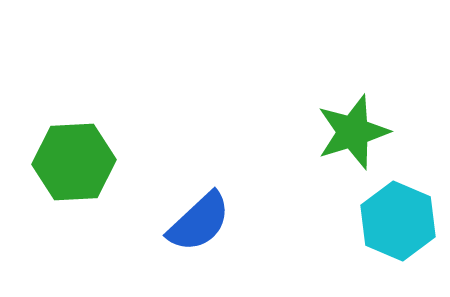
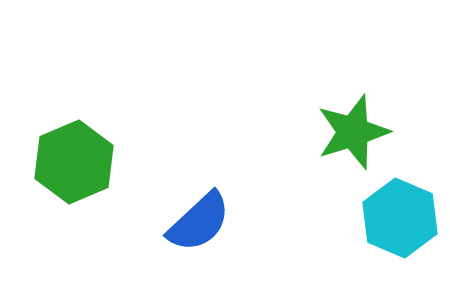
green hexagon: rotated 20 degrees counterclockwise
cyan hexagon: moved 2 px right, 3 px up
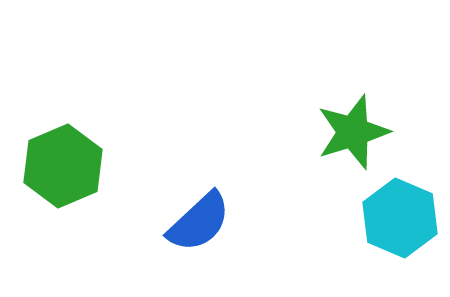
green hexagon: moved 11 px left, 4 px down
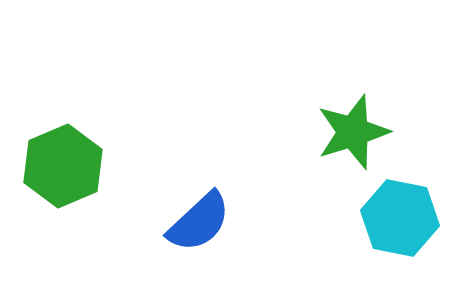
cyan hexagon: rotated 12 degrees counterclockwise
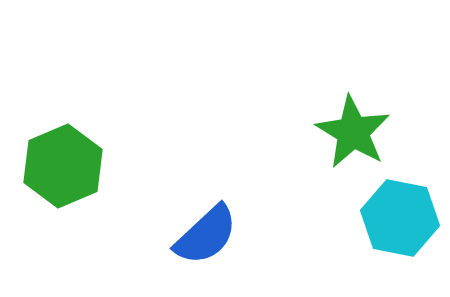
green star: rotated 24 degrees counterclockwise
blue semicircle: moved 7 px right, 13 px down
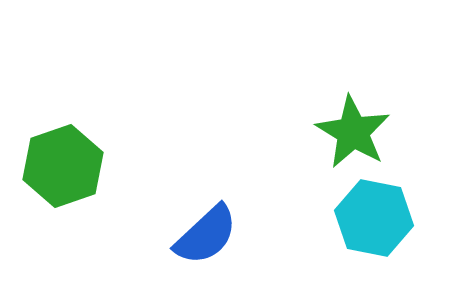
green hexagon: rotated 4 degrees clockwise
cyan hexagon: moved 26 px left
